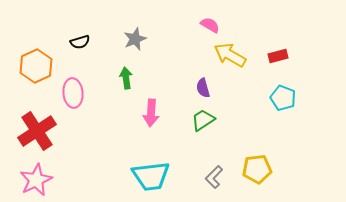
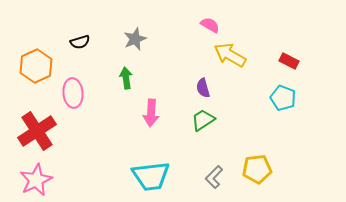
red rectangle: moved 11 px right, 5 px down; rotated 42 degrees clockwise
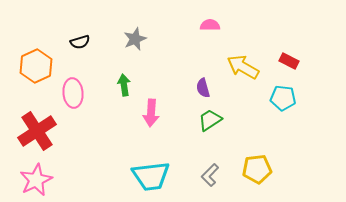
pink semicircle: rotated 30 degrees counterclockwise
yellow arrow: moved 13 px right, 12 px down
green arrow: moved 2 px left, 7 px down
cyan pentagon: rotated 15 degrees counterclockwise
green trapezoid: moved 7 px right
gray L-shape: moved 4 px left, 2 px up
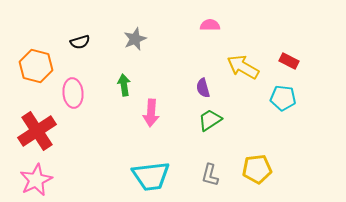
orange hexagon: rotated 20 degrees counterclockwise
gray L-shape: rotated 30 degrees counterclockwise
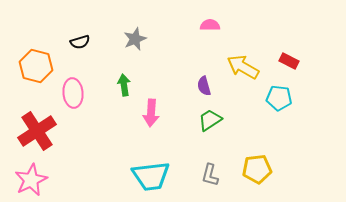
purple semicircle: moved 1 px right, 2 px up
cyan pentagon: moved 4 px left
pink star: moved 5 px left
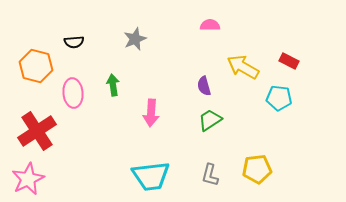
black semicircle: moved 6 px left; rotated 12 degrees clockwise
green arrow: moved 11 px left
pink star: moved 3 px left, 1 px up
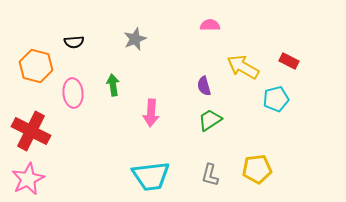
cyan pentagon: moved 3 px left, 1 px down; rotated 20 degrees counterclockwise
red cross: moved 6 px left; rotated 30 degrees counterclockwise
